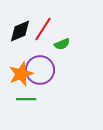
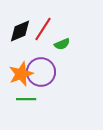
purple circle: moved 1 px right, 2 px down
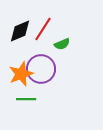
purple circle: moved 3 px up
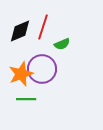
red line: moved 2 px up; rotated 15 degrees counterclockwise
purple circle: moved 1 px right
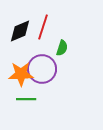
green semicircle: moved 4 px down; rotated 49 degrees counterclockwise
orange star: rotated 20 degrees clockwise
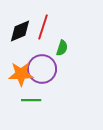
green line: moved 5 px right, 1 px down
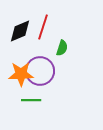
purple circle: moved 2 px left, 2 px down
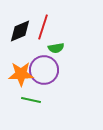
green semicircle: moved 6 px left; rotated 63 degrees clockwise
purple circle: moved 4 px right, 1 px up
green line: rotated 12 degrees clockwise
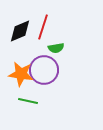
orange star: rotated 10 degrees clockwise
green line: moved 3 px left, 1 px down
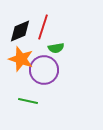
orange star: moved 15 px up; rotated 10 degrees clockwise
